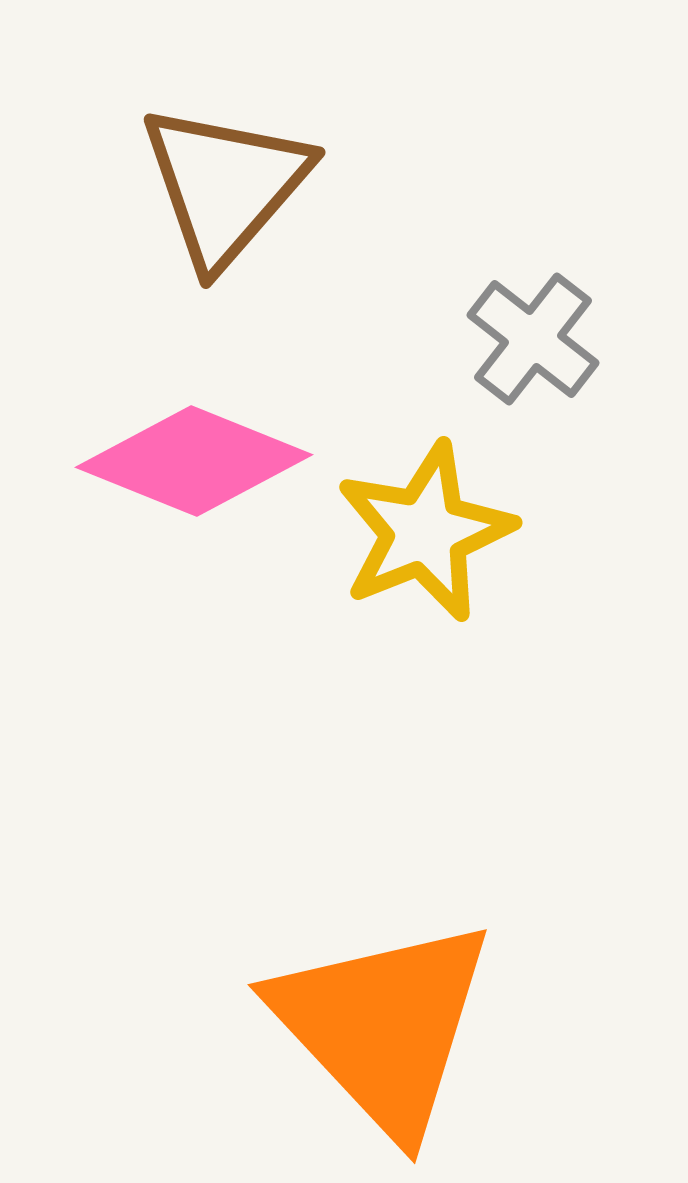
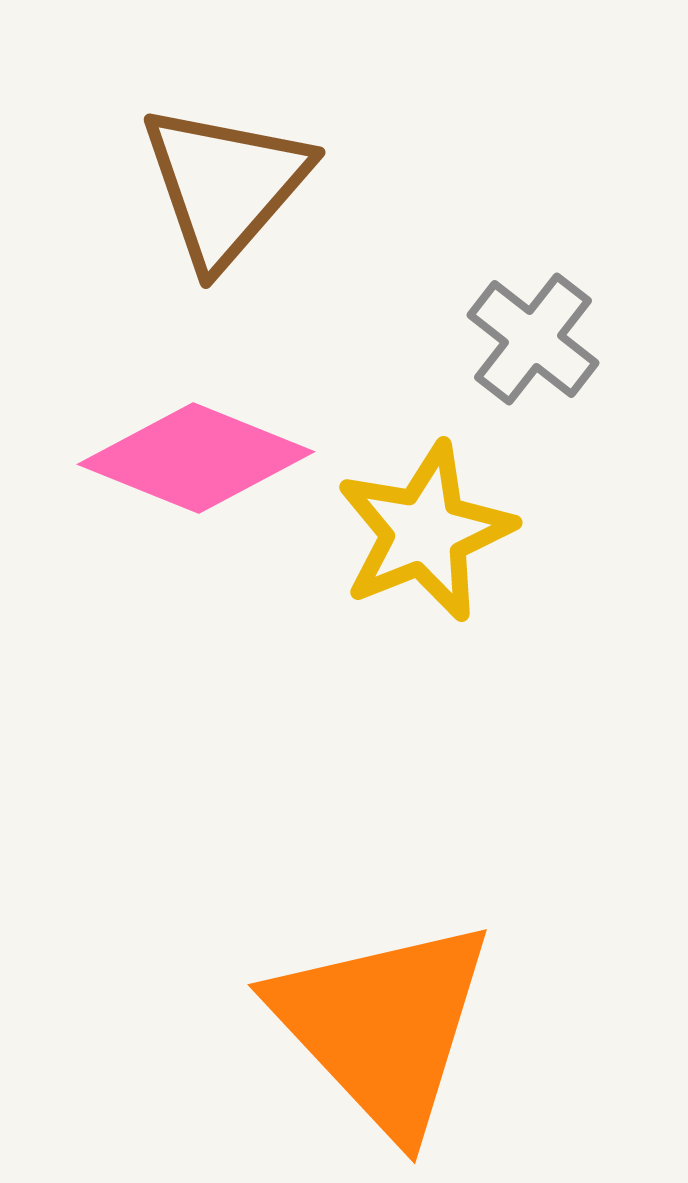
pink diamond: moved 2 px right, 3 px up
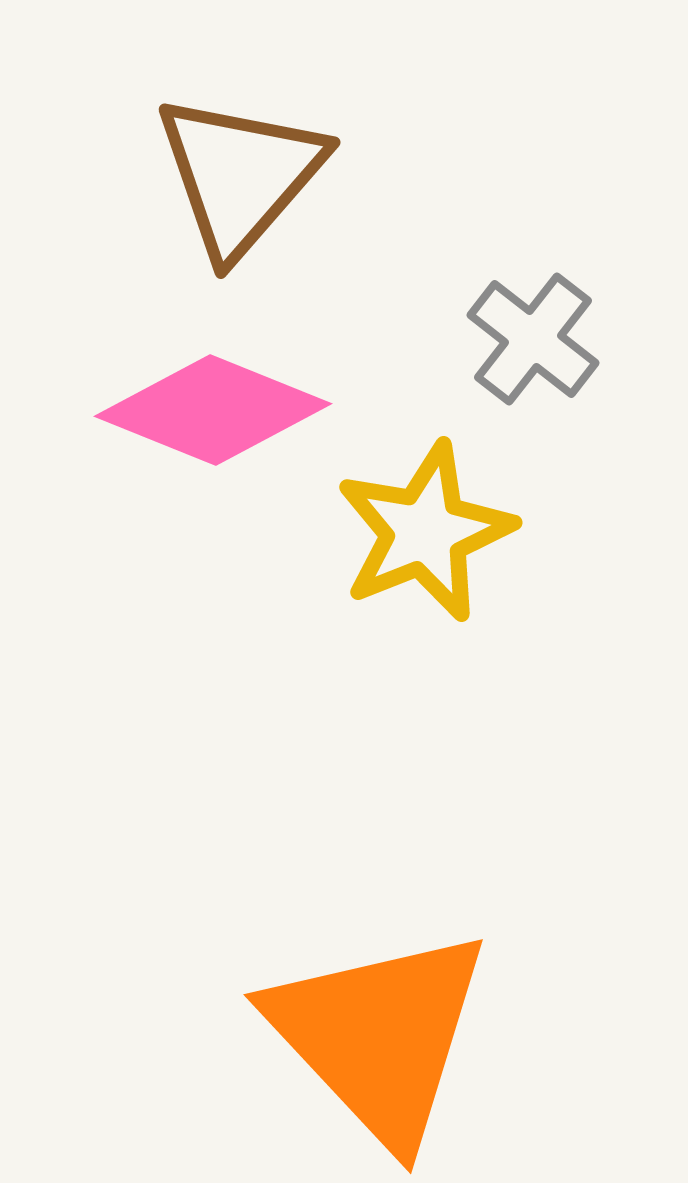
brown triangle: moved 15 px right, 10 px up
pink diamond: moved 17 px right, 48 px up
orange triangle: moved 4 px left, 10 px down
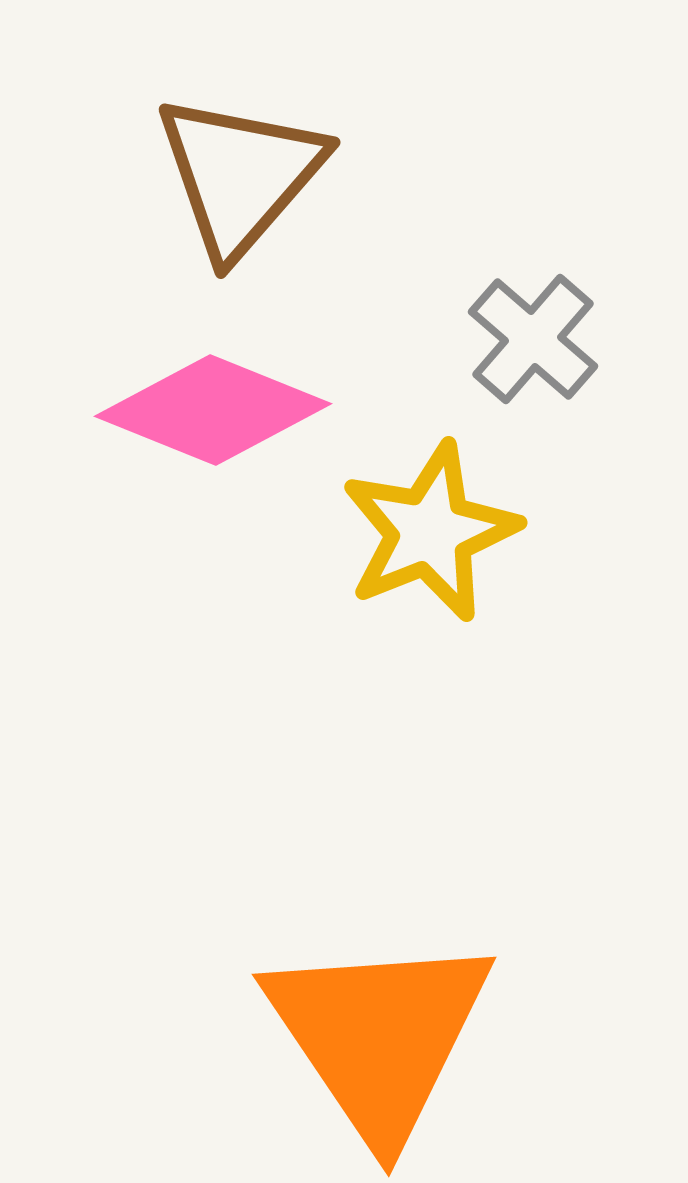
gray cross: rotated 3 degrees clockwise
yellow star: moved 5 px right
orange triangle: rotated 9 degrees clockwise
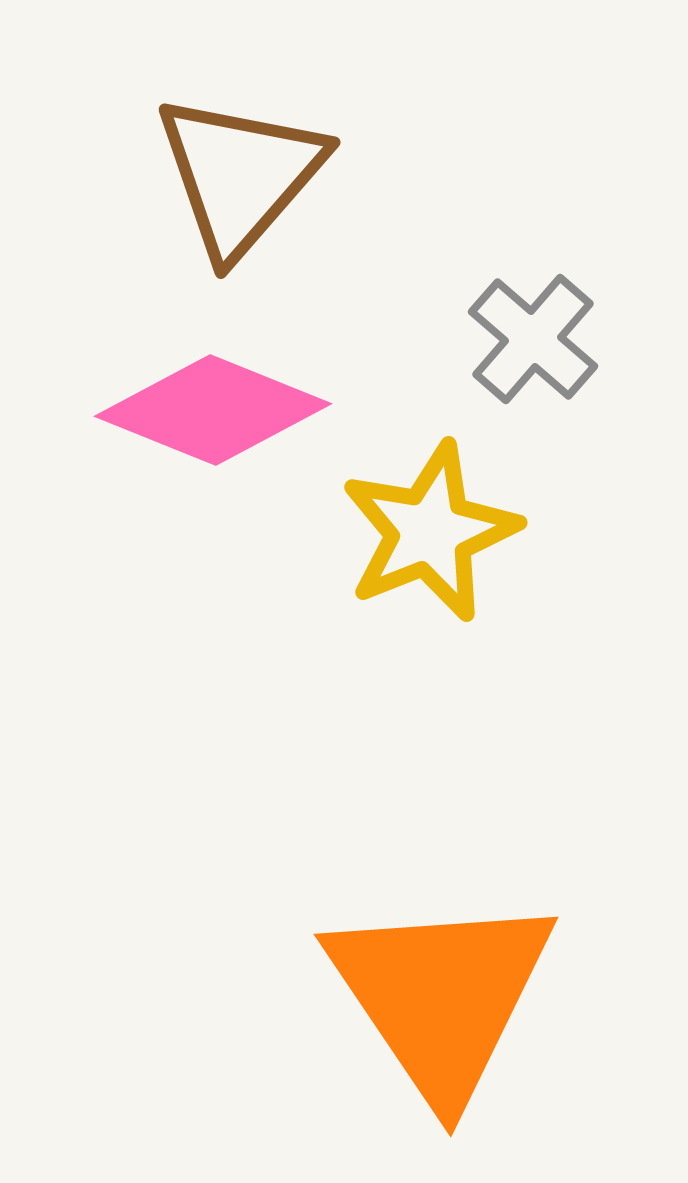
orange triangle: moved 62 px right, 40 px up
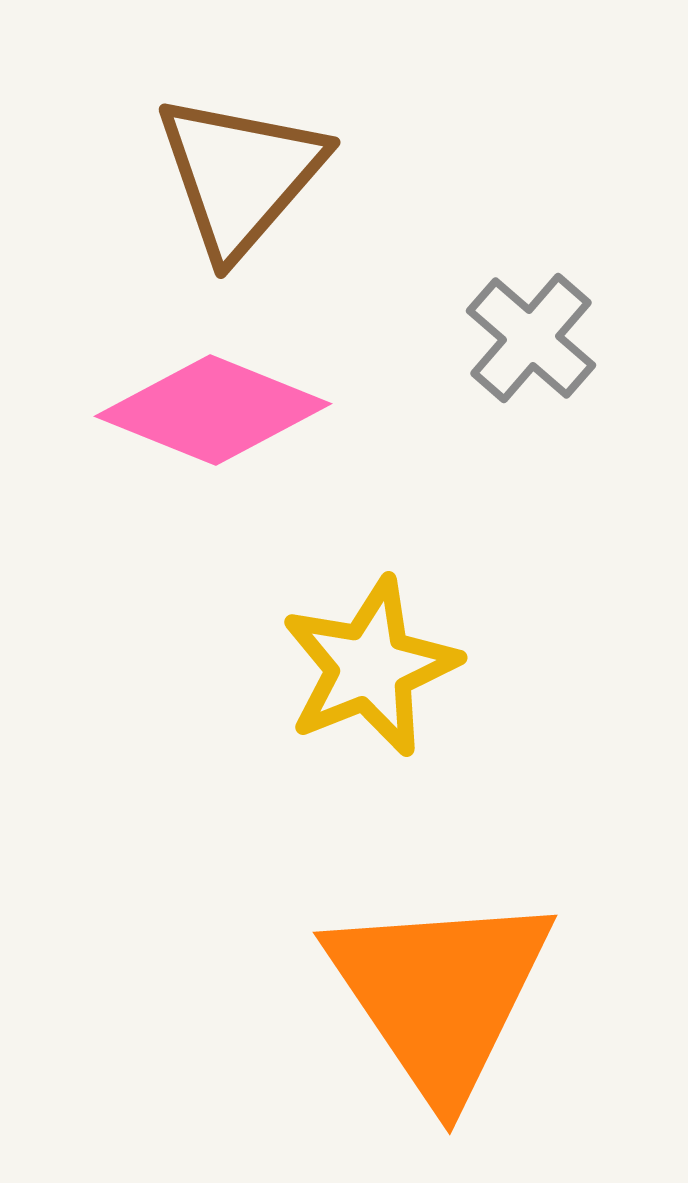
gray cross: moved 2 px left, 1 px up
yellow star: moved 60 px left, 135 px down
orange triangle: moved 1 px left, 2 px up
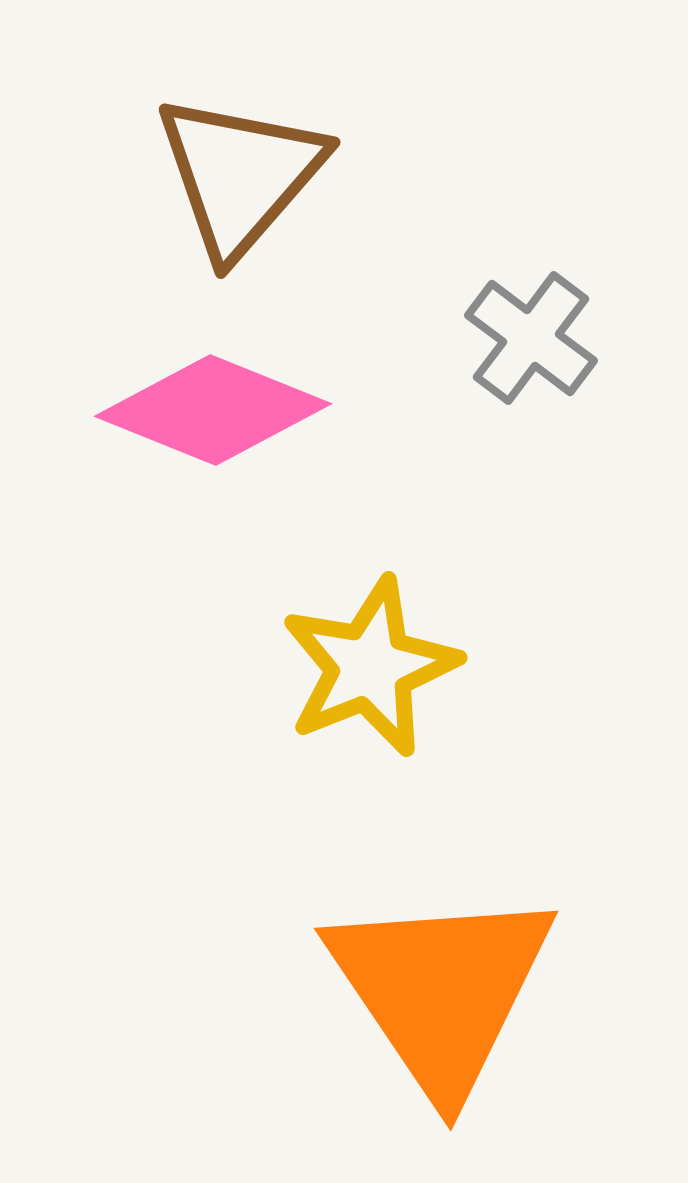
gray cross: rotated 4 degrees counterclockwise
orange triangle: moved 1 px right, 4 px up
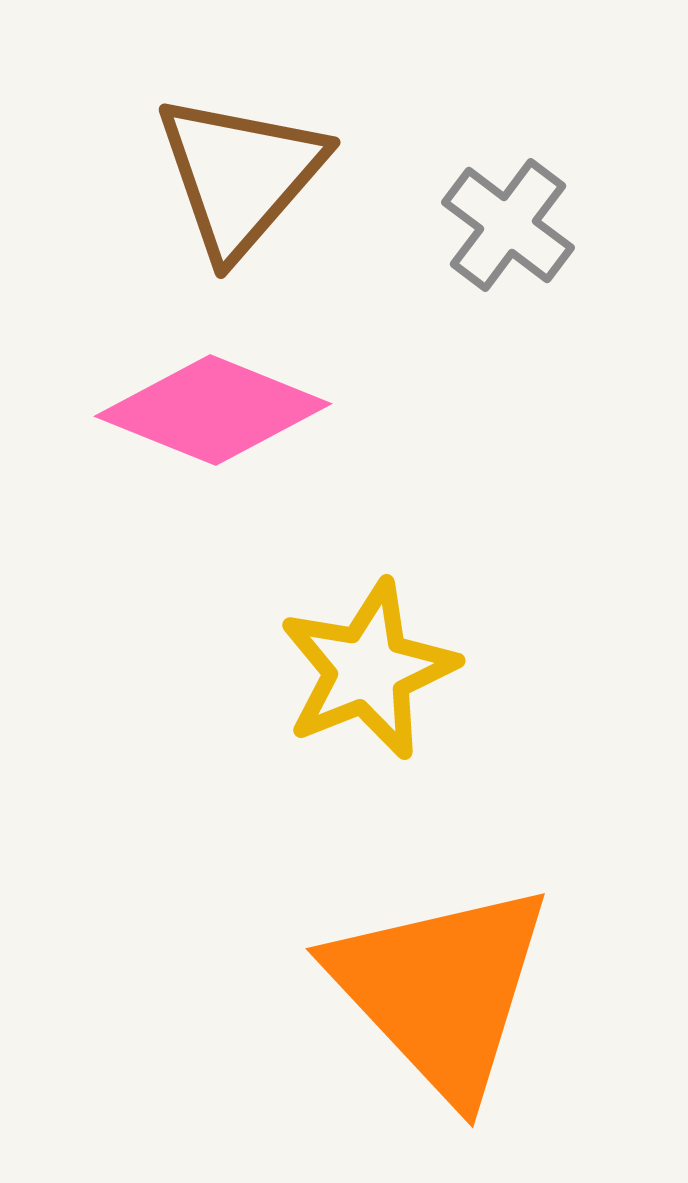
gray cross: moved 23 px left, 113 px up
yellow star: moved 2 px left, 3 px down
orange triangle: rotated 9 degrees counterclockwise
